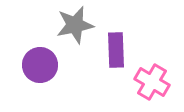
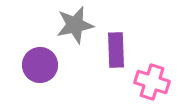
pink cross: rotated 12 degrees counterclockwise
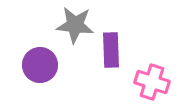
gray star: rotated 18 degrees clockwise
purple rectangle: moved 5 px left
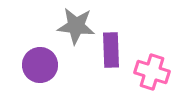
gray star: moved 1 px right, 1 px down
pink cross: moved 10 px up
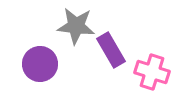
purple rectangle: rotated 28 degrees counterclockwise
purple circle: moved 1 px up
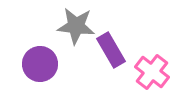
pink cross: rotated 20 degrees clockwise
